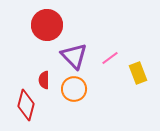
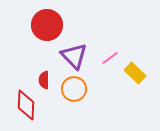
yellow rectangle: moved 3 px left; rotated 25 degrees counterclockwise
red diamond: rotated 12 degrees counterclockwise
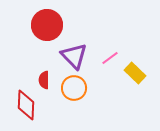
orange circle: moved 1 px up
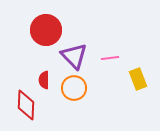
red circle: moved 1 px left, 5 px down
pink line: rotated 30 degrees clockwise
yellow rectangle: moved 3 px right, 6 px down; rotated 25 degrees clockwise
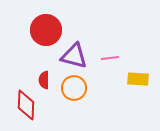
purple triangle: rotated 32 degrees counterclockwise
yellow rectangle: rotated 65 degrees counterclockwise
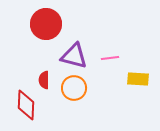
red circle: moved 6 px up
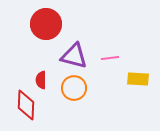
red semicircle: moved 3 px left
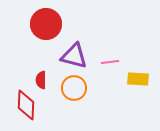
pink line: moved 4 px down
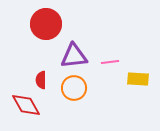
purple triangle: rotated 20 degrees counterclockwise
red diamond: rotated 32 degrees counterclockwise
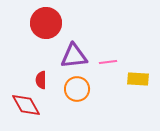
red circle: moved 1 px up
pink line: moved 2 px left
orange circle: moved 3 px right, 1 px down
